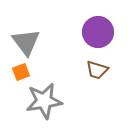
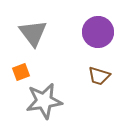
gray triangle: moved 7 px right, 9 px up
brown trapezoid: moved 2 px right, 6 px down
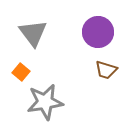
orange square: rotated 30 degrees counterclockwise
brown trapezoid: moved 7 px right, 6 px up
gray star: moved 1 px right, 1 px down
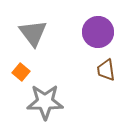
brown trapezoid: rotated 65 degrees clockwise
gray star: rotated 9 degrees clockwise
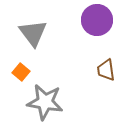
purple circle: moved 1 px left, 12 px up
gray star: rotated 9 degrees clockwise
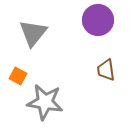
purple circle: moved 1 px right
gray triangle: rotated 16 degrees clockwise
orange square: moved 3 px left, 4 px down; rotated 12 degrees counterclockwise
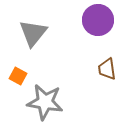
brown trapezoid: moved 1 px right, 1 px up
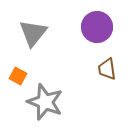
purple circle: moved 1 px left, 7 px down
gray star: rotated 12 degrees clockwise
